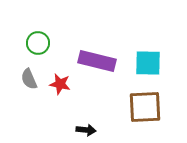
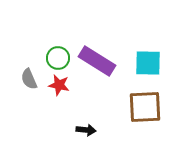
green circle: moved 20 px right, 15 px down
purple rectangle: rotated 18 degrees clockwise
red star: moved 1 px left, 1 px down
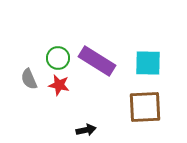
black arrow: rotated 18 degrees counterclockwise
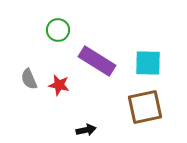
green circle: moved 28 px up
brown square: rotated 9 degrees counterclockwise
